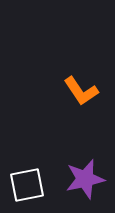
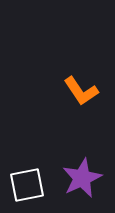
purple star: moved 3 px left, 1 px up; rotated 12 degrees counterclockwise
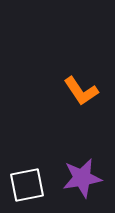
purple star: rotated 15 degrees clockwise
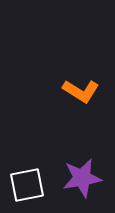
orange L-shape: rotated 24 degrees counterclockwise
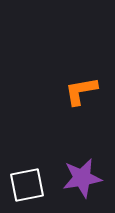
orange L-shape: rotated 138 degrees clockwise
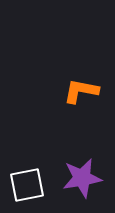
orange L-shape: rotated 21 degrees clockwise
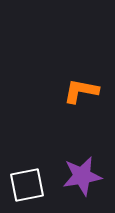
purple star: moved 2 px up
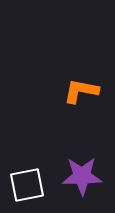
purple star: rotated 9 degrees clockwise
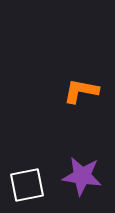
purple star: rotated 9 degrees clockwise
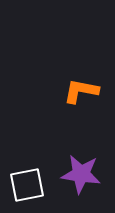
purple star: moved 1 px left, 2 px up
